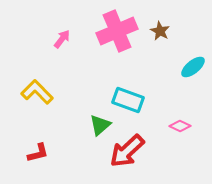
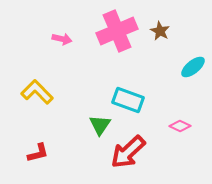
pink arrow: rotated 66 degrees clockwise
green triangle: rotated 15 degrees counterclockwise
red arrow: moved 1 px right, 1 px down
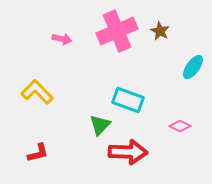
cyan ellipse: rotated 15 degrees counterclockwise
green triangle: rotated 10 degrees clockwise
red arrow: rotated 135 degrees counterclockwise
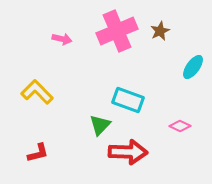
brown star: rotated 18 degrees clockwise
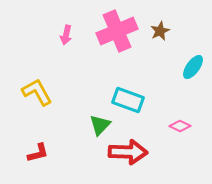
pink arrow: moved 4 px right, 4 px up; rotated 90 degrees clockwise
yellow L-shape: rotated 16 degrees clockwise
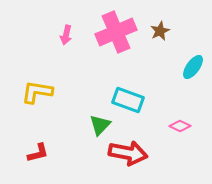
pink cross: moved 1 px left, 1 px down
yellow L-shape: rotated 52 degrees counterclockwise
red arrow: moved 1 px down; rotated 9 degrees clockwise
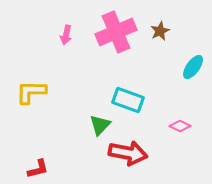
yellow L-shape: moved 6 px left; rotated 8 degrees counterclockwise
red L-shape: moved 16 px down
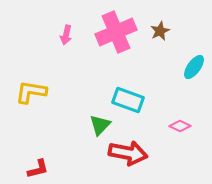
cyan ellipse: moved 1 px right
yellow L-shape: rotated 8 degrees clockwise
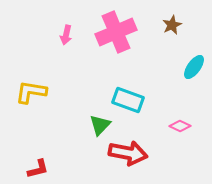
brown star: moved 12 px right, 6 px up
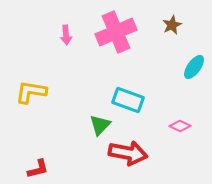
pink arrow: rotated 18 degrees counterclockwise
